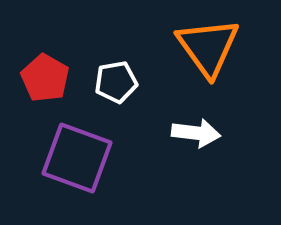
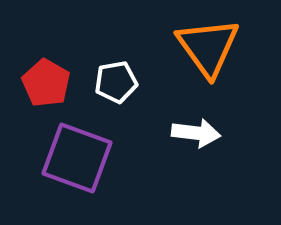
red pentagon: moved 1 px right, 5 px down
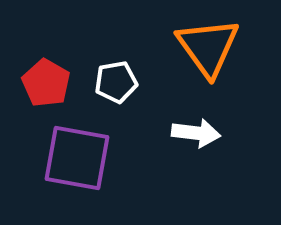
purple square: rotated 10 degrees counterclockwise
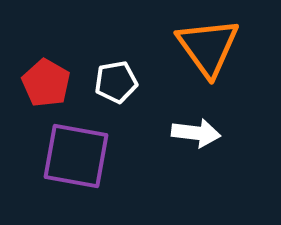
purple square: moved 1 px left, 2 px up
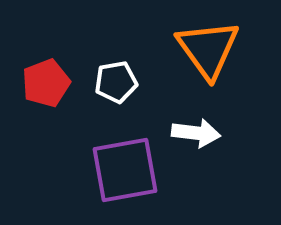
orange triangle: moved 2 px down
red pentagon: rotated 21 degrees clockwise
purple square: moved 49 px right, 14 px down; rotated 20 degrees counterclockwise
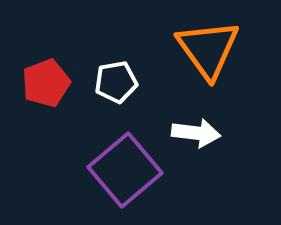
purple square: rotated 30 degrees counterclockwise
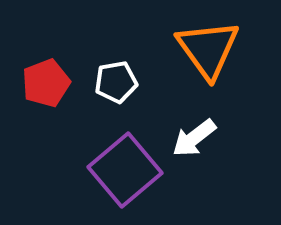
white arrow: moved 2 px left, 5 px down; rotated 135 degrees clockwise
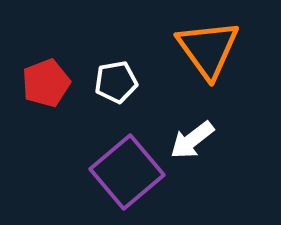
white arrow: moved 2 px left, 2 px down
purple square: moved 2 px right, 2 px down
